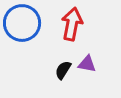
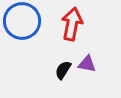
blue circle: moved 2 px up
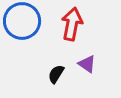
purple triangle: rotated 24 degrees clockwise
black semicircle: moved 7 px left, 4 px down
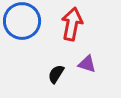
purple triangle: rotated 18 degrees counterclockwise
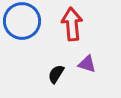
red arrow: rotated 16 degrees counterclockwise
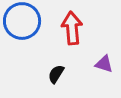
red arrow: moved 4 px down
purple triangle: moved 17 px right
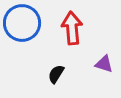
blue circle: moved 2 px down
